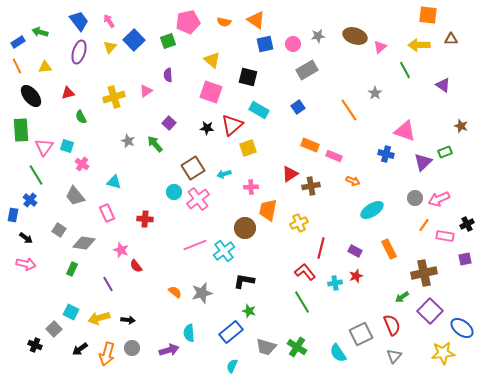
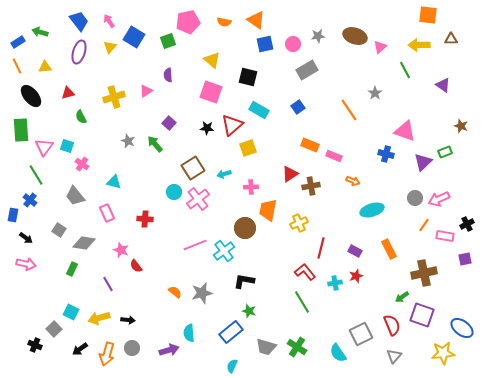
blue square at (134, 40): moved 3 px up; rotated 15 degrees counterclockwise
cyan ellipse at (372, 210): rotated 15 degrees clockwise
purple square at (430, 311): moved 8 px left, 4 px down; rotated 25 degrees counterclockwise
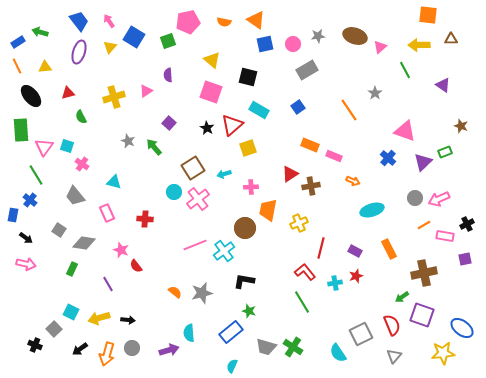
black star at (207, 128): rotated 24 degrees clockwise
green arrow at (155, 144): moved 1 px left, 3 px down
blue cross at (386, 154): moved 2 px right, 4 px down; rotated 28 degrees clockwise
orange line at (424, 225): rotated 24 degrees clockwise
green cross at (297, 347): moved 4 px left
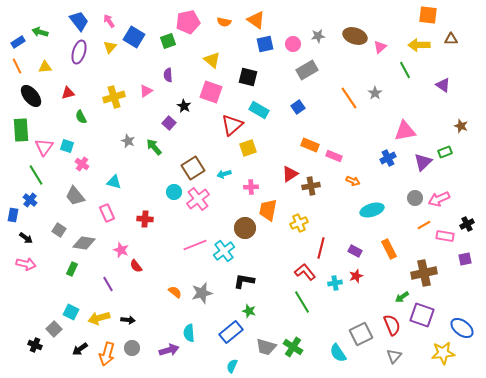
orange line at (349, 110): moved 12 px up
black star at (207, 128): moved 23 px left, 22 px up
pink triangle at (405, 131): rotated 30 degrees counterclockwise
blue cross at (388, 158): rotated 21 degrees clockwise
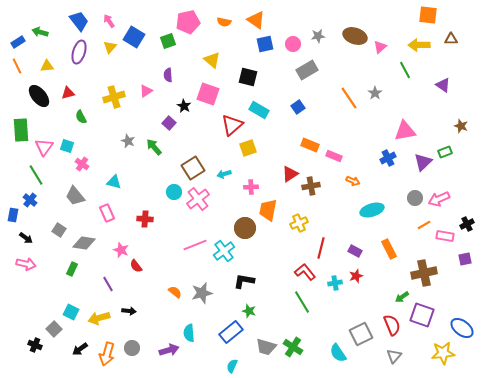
yellow triangle at (45, 67): moved 2 px right, 1 px up
pink square at (211, 92): moved 3 px left, 2 px down
black ellipse at (31, 96): moved 8 px right
black arrow at (128, 320): moved 1 px right, 9 px up
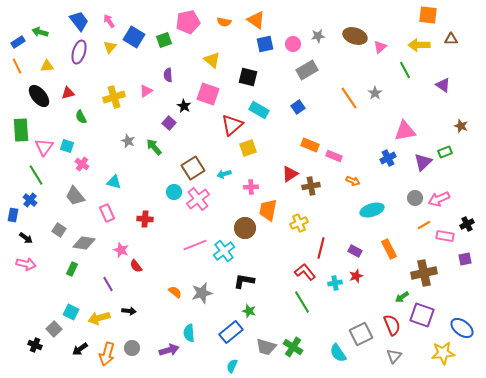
green square at (168, 41): moved 4 px left, 1 px up
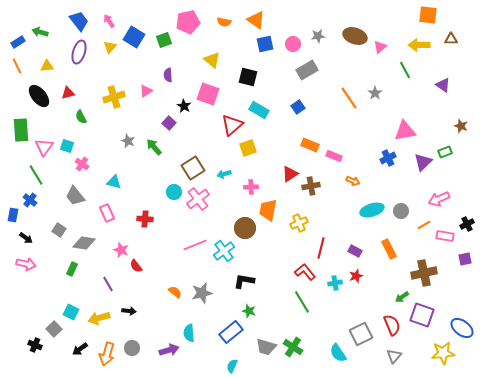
gray circle at (415, 198): moved 14 px left, 13 px down
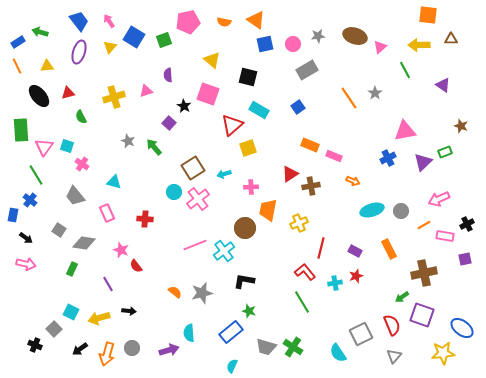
pink triangle at (146, 91): rotated 16 degrees clockwise
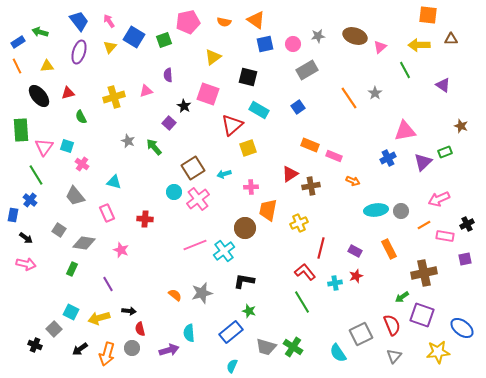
yellow triangle at (212, 60): moved 1 px right, 3 px up; rotated 42 degrees clockwise
cyan ellipse at (372, 210): moved 4 px right; rotated 10 degrees clockwise
red semicircle at (136, 266): moved 4 px right, 63 px down; rotated 24 degrees clockwise
orange semicircle at (175, 292): moved 3 px down
yellow star at (443, 353): moved 5 px left, 1 px up
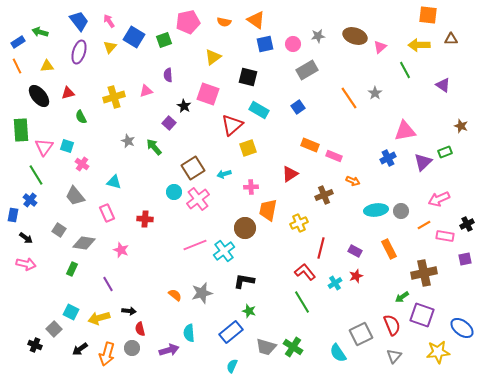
brown cross at (311, 186): moved 13 px right, 9 px down; rotated 12 degrees counterclockwise
cyan cross at (335, 283): rotated 24 degrees counterclockwise
